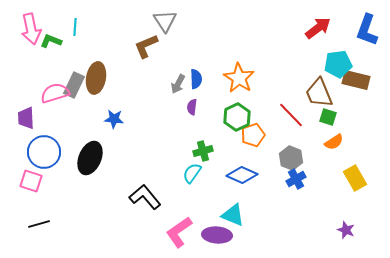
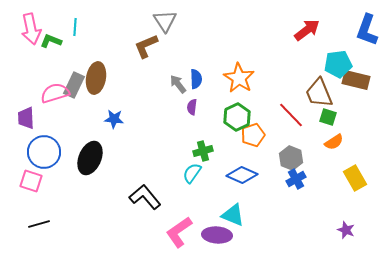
red arrow: moved 11 px left, 2 px down
gray arrow: rotated 114 degrees clockwise
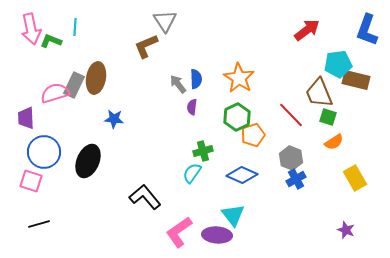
black ellipse: moved 2 px left, 3 px down
cyan triangle: rotated 30 degrees clockwise
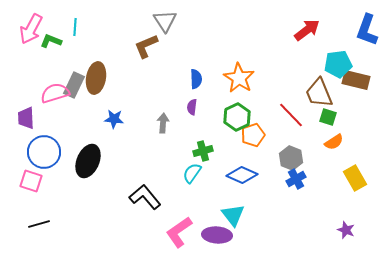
pink arrow: rotated 40 degrees clockwise
gray arrow: moved 15 px left, 39 px down; rotated 42 degrees clockwise
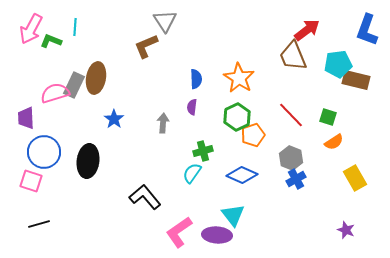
brown trapezoid: moved 26 px left, 37 px up
blue star: rotated 30 degrees clockwise
black ellipse: rotated 16 degrees counterclockwise
